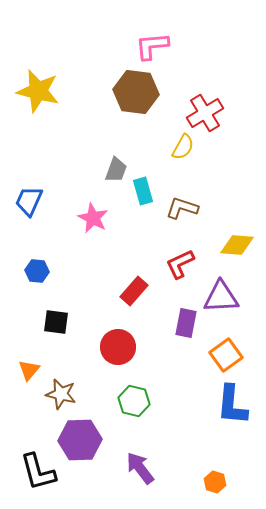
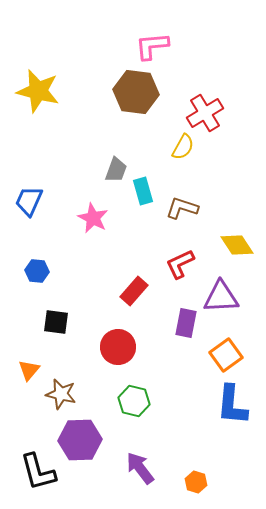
yellow diamond: rotated 52 degrees clockwise
orange hexagon: moved 19 px left
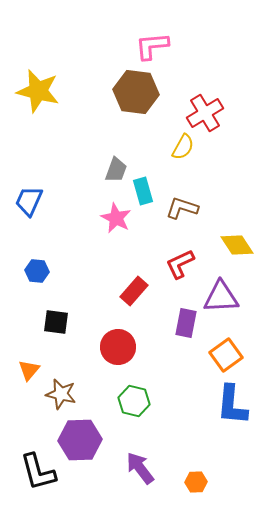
pink star: moved 23 px right
orange hexagon: rotated 20 degrees counterclockwise
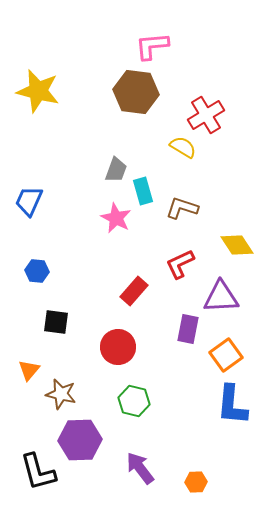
red cross: moved 1 px right, 2 px down
yellow semicircle: rotated 88 degrees counterclockwise
purple rectangle: moved 2 px right, 6 px down
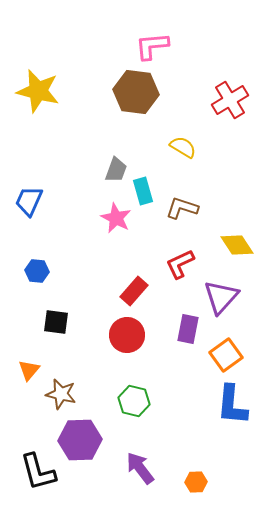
red cross: moved 24 px right, 15 px up
purple triangle: rotated 45 degrees counterclockwise
red circle: moved 9 px right, 12 px up
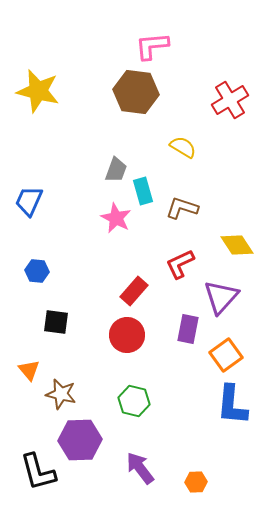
orange triangle: rotated 20 degrees counterclockwise
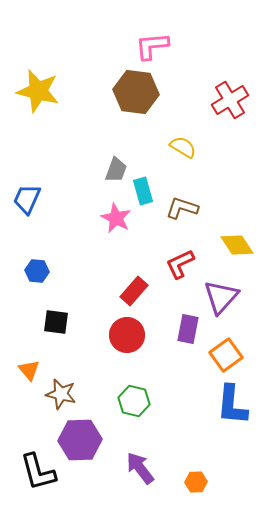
blue trapezoid: moved 2 px left, 2 px up
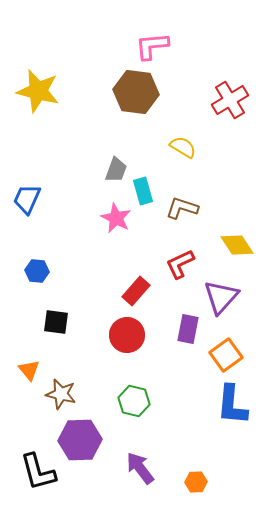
red rectangle: moved 2 px right
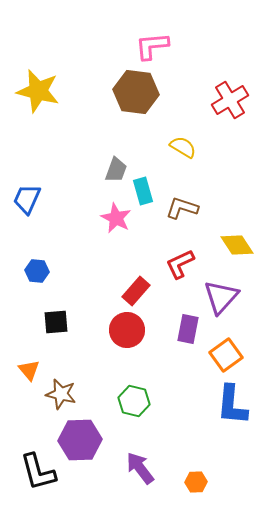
black square: rotated 12 degrees counterclockwise
red circle: moved 5 px up
